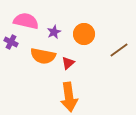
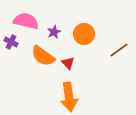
orange semicircle: rotated 25 degrees clockwise
red triangle: rotated 32 degrees counterclockwise
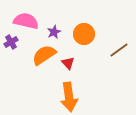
purple cross: rotated 32 degrees clockwise
orange semicircle: moved 1 px right, 1 px up; rotated 110 degrees clockwise
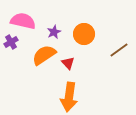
pink semicircle: moved 3 px left
orange arrow: rotated 16 degrees clockwise
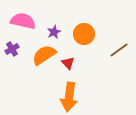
purple cross: moved 1 px right, 7 px down
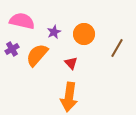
pink semicircle: moved 1 px left
brown line: moved 2 px left, 2 px up; rotated 24 degrees counterclockwise
orange semicircle: moved 7 px left; rotated 15 degrees counterclockwise
red triangle: moved 3 px right
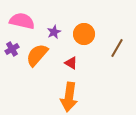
red triangle: rotated 16 degrees counterclockwise
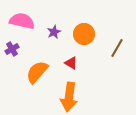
orange semicircle: moved 17 px down
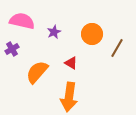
orange circle: moved 8 px right
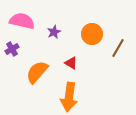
brown line: moved 1 px right
